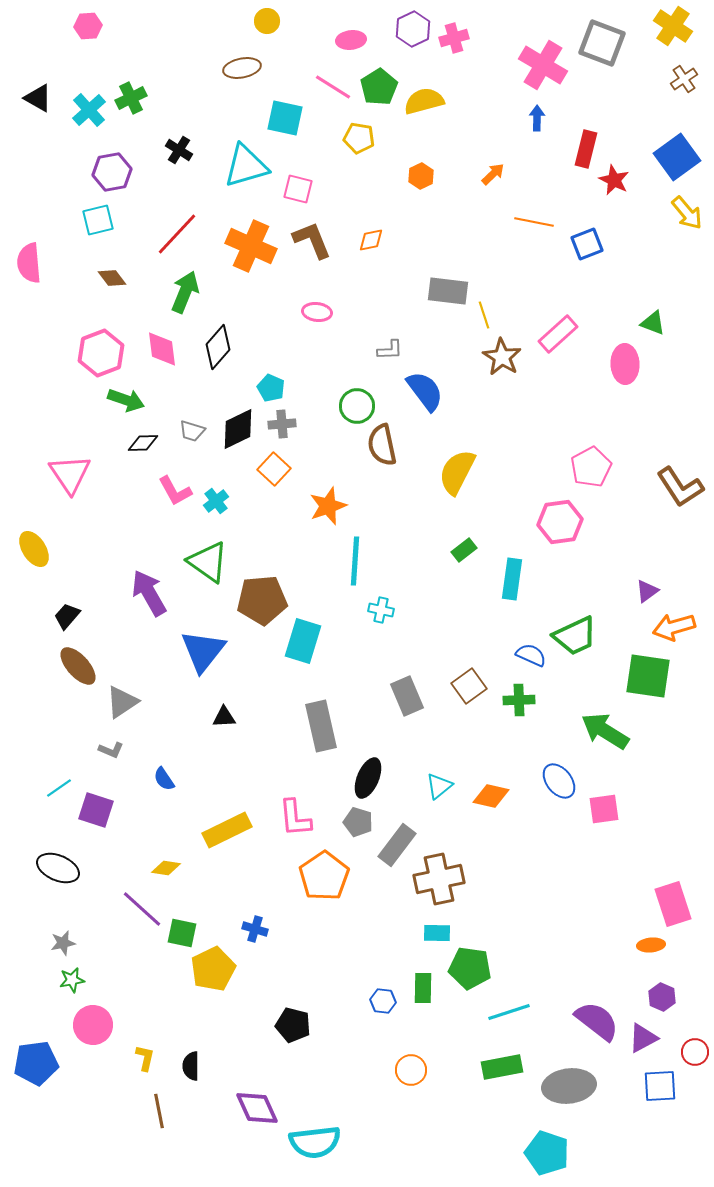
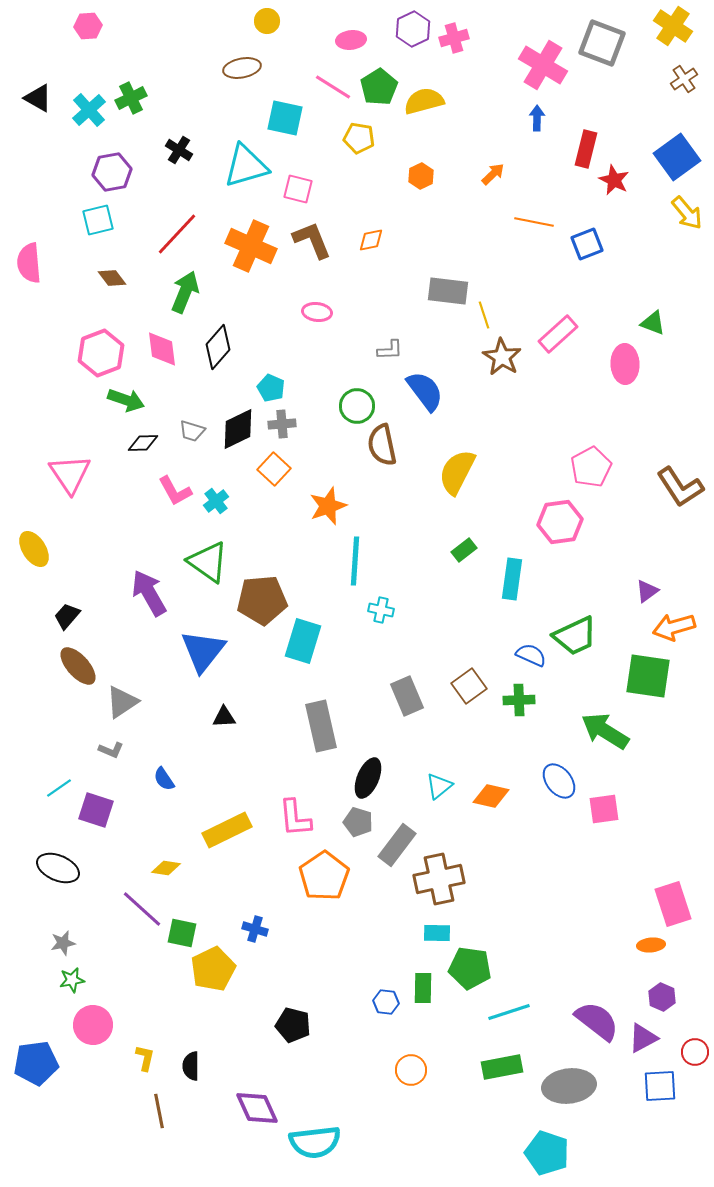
blue hexagon at (383, 1001): moved 3 px right, 1 px down
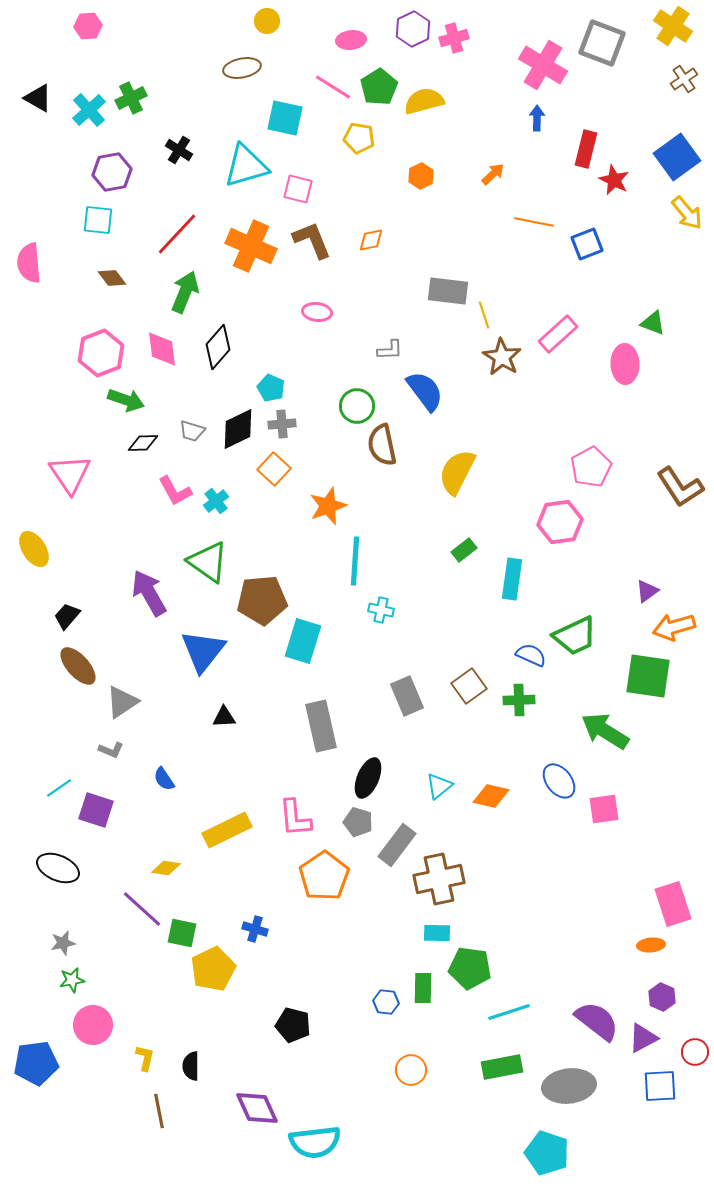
cyan square at (98, 220): rotated 20 degrees clockwise
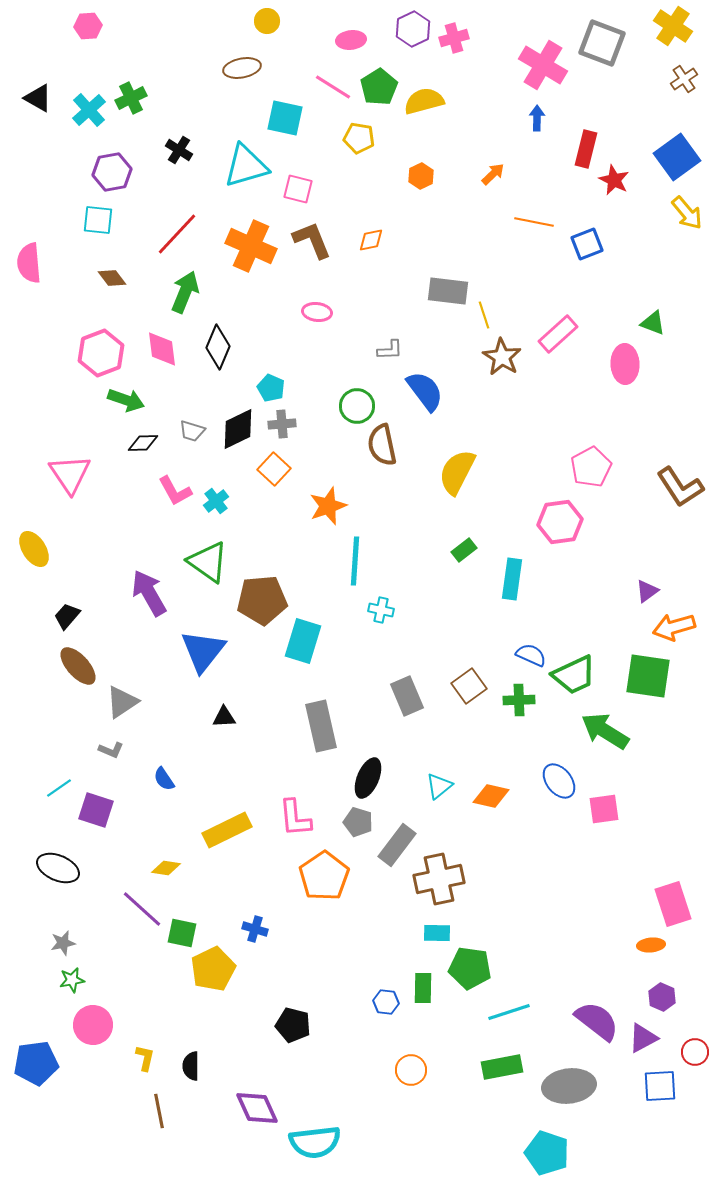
black diamond at (218, 347): rotated 18 degrees counterclockwise
green trapezoid at (575, 636): moved 1 px left, 39 px down
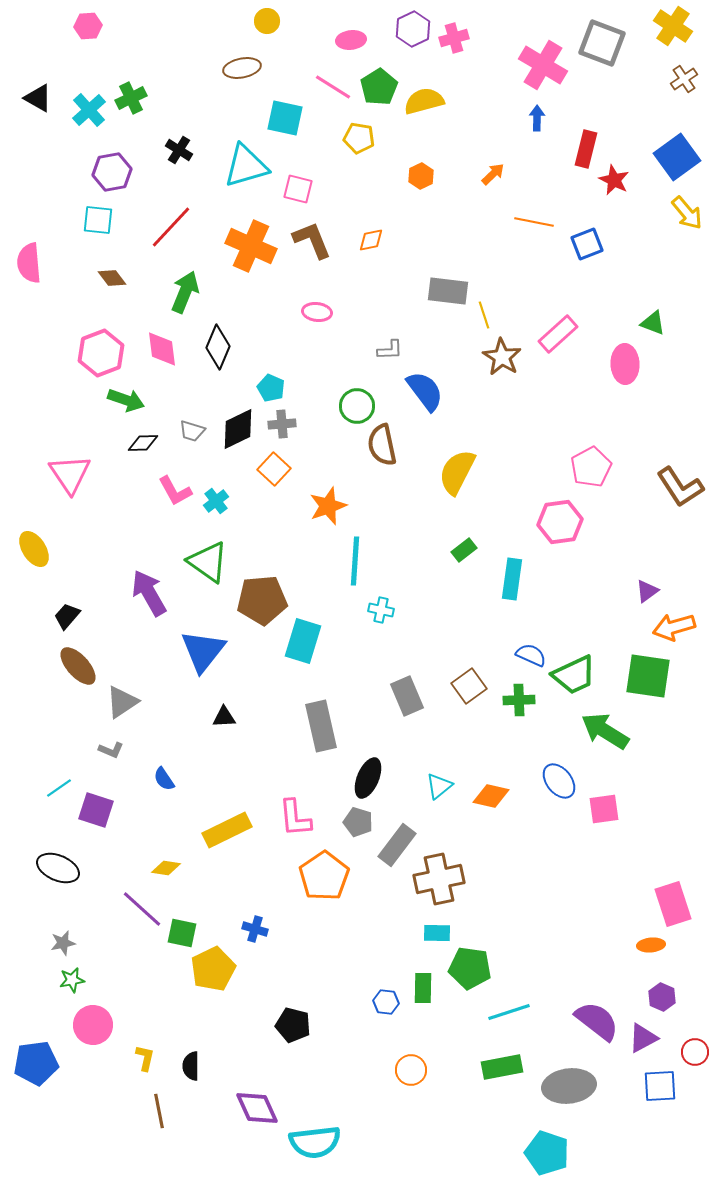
red line at (177, 234): moved 6 px left, 7 px up
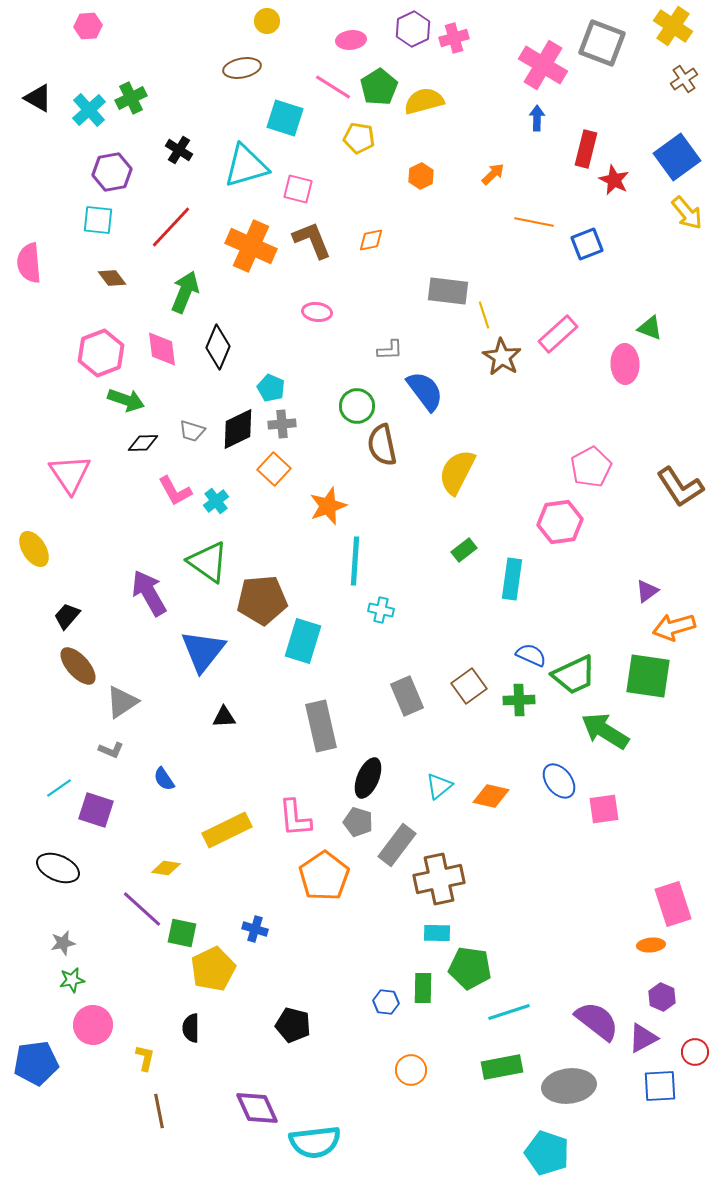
cyan square at (285, 118): rotated 6 degrees clockwise
green triangle at (653, 323): moved 3 px left, 5 px down
black semicircle at (191, 1066): moved 38 px up
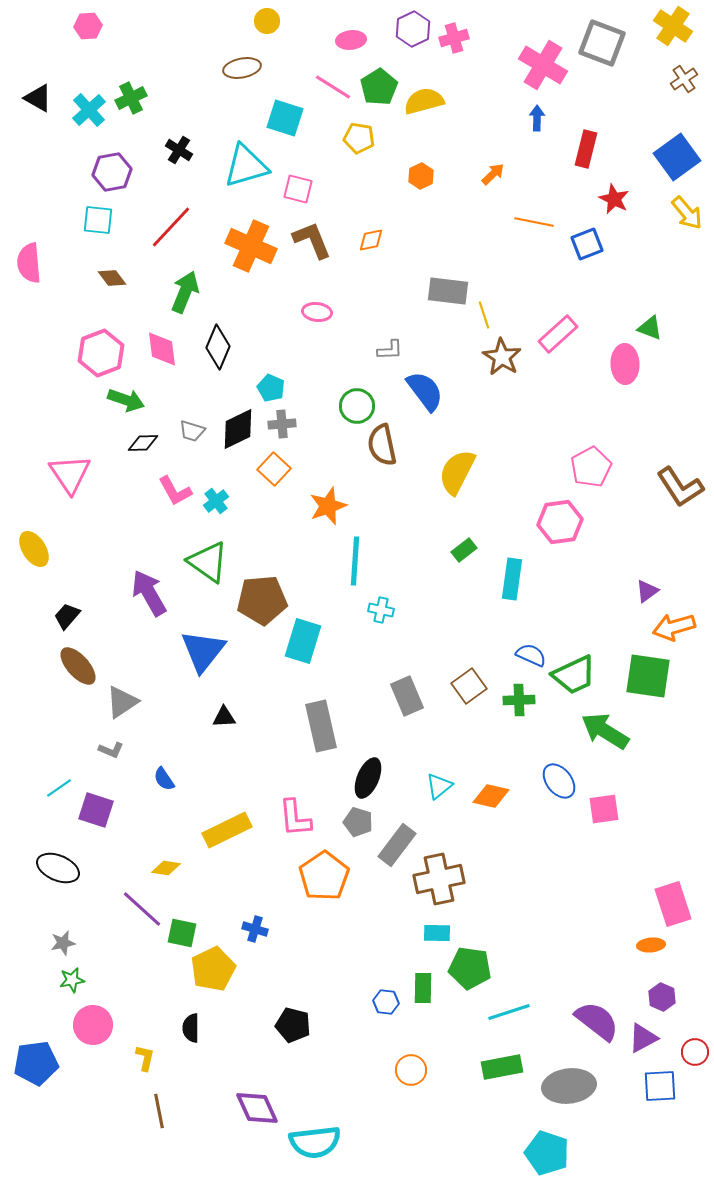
red star at (614, 180): moved 19 px down
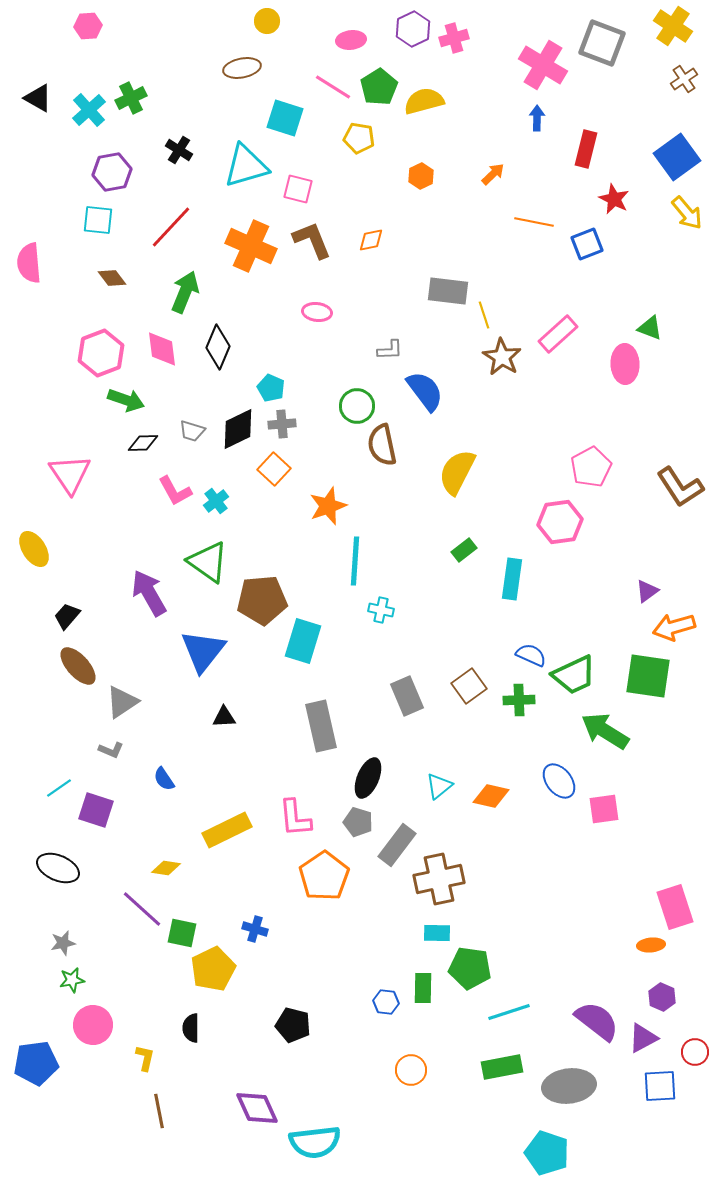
pink rectangle at (673, 904): moved 2 px right, 3 px down
